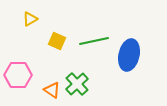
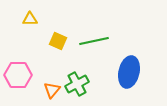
yellow triangle: rotated 28 degrees clockwise
yellow square: moved 1 px right
blue ellipse: moved 17 px down
green cross: rotated 15 degrees clockwise
orange triangle: rotated 36 degrees clockwise
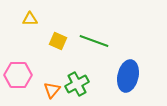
green line: rotated 32 degrees clockwise
blue ellipse: moved 1 px left, 4 px down
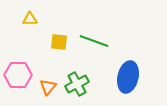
yellow square: moved 1 px right, 1 px down; rotated 18 degrees counterclockwise
blue ellipse: moved 1 px down
orange triangle: moved 4 px left, 3 px up
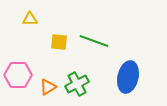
orange triangle: rotated 18 degrees clockwise
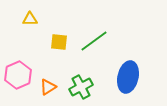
green line: rotated 56 degrees counterclockwise
pink hexagon: rotated 24 degrees counterclockwise
green cross: moved 4 px right, 3 px down
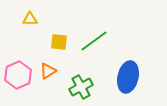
orange triangle: moved 16 px up
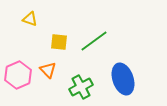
yellow triangle: rotated 21 degrees clockwise
orange triangle: moved 1 px up; rotated 42 degrees counterclockwise
blue ellipse: moved 5 px left, 2 px down; rotated 32 degrees counterclockwise
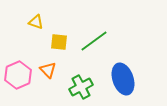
yellow triangle: moved 6 px right, 3 px down
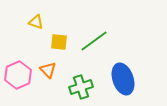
green cross: rotated 10 degrees clockwise
